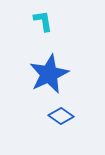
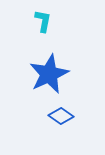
cyan L-shape: rotated 20 degrees clockwise
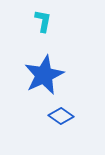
blue star: moved 5 px left, 1 px down
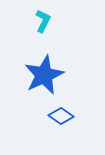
cyan L-shape: rotated 15 degrees clockwise
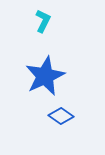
blue star: moved 1 px right, 1 px down
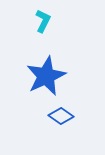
blue star: moved 1 px right
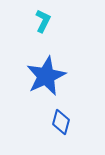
blue diamond: moved 6 px down; rotated 70 degrees clockwise
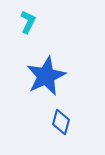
cyan L-shape: moved 15 px left, 1 px down
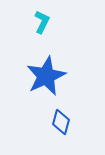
cyan L-shape: moved 14 px right
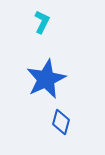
blue star: moved 3 px down
